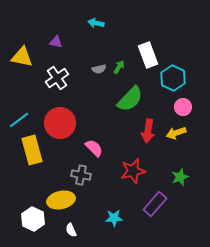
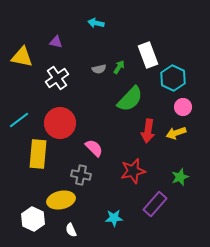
yellow rectangle: moved 6 px right, 4 px down; rotated 20 degrees clockwise
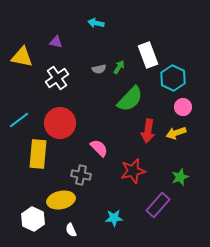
pink semicircle: moved 5 px right
purple rectangle: moved 3 px right, 1 px down
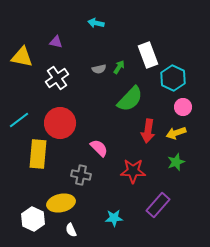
red star: rotated 15 degrees clockwise
green star: moved 4 px left, 15 px up
yellow ellipse: moved 3 px down
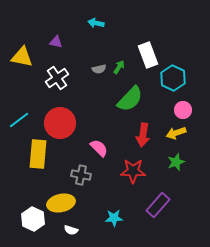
pink circle: moved 3 px down
red arrow: moved 5 px left, 4 px down
white semicircle: rotated 48 degrees counterclockwise
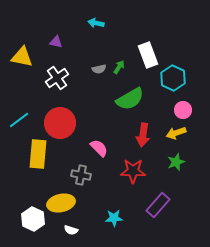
green semicircle: rotated 16 degrees clockwise
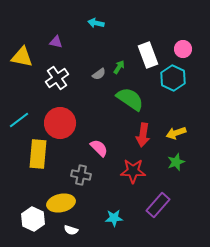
gray semicircle: moved 5 px down; rotated 24 degrees counterclockwise
green semicircle: rotated 116 degrees counterclockwise
pink circle: moved 61 px up
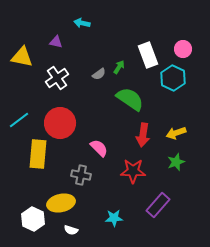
cyan arrow: moved 14 px left
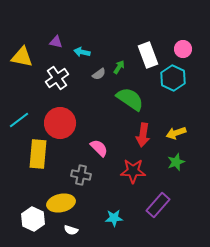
cyan arrow: moved 29 px down
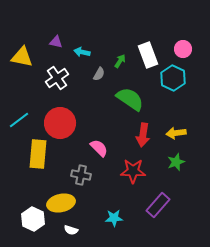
green arrow: moved 1 px right, 6 px up
gray semicircle: rotated 24 degrees counterclockwise
yellow arrow: rotated 12 degrees clockwise
